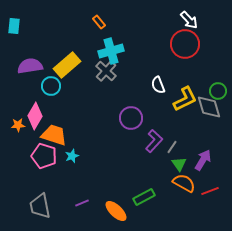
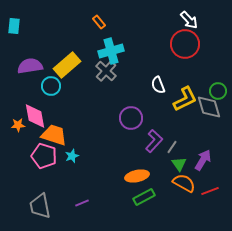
pink diamond: rotated 40 degrees counterclockwise
orange ellipse: moved 21 px right, 35 px up; rotated 55 degrees counterclockwise
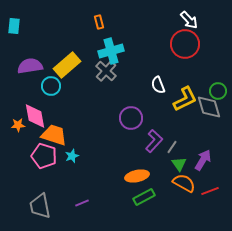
orange rectangle: rotated 24 degrees clockwise
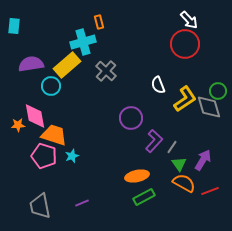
cyan cross: moved 28 px left, 9 px up
purple semicircle: moved 1 px right, 2 px up
yellow L-shape: rotated 8 degrees counterclockwise
